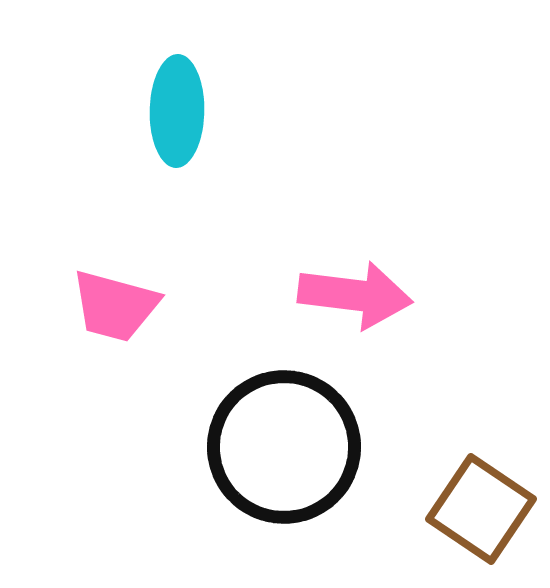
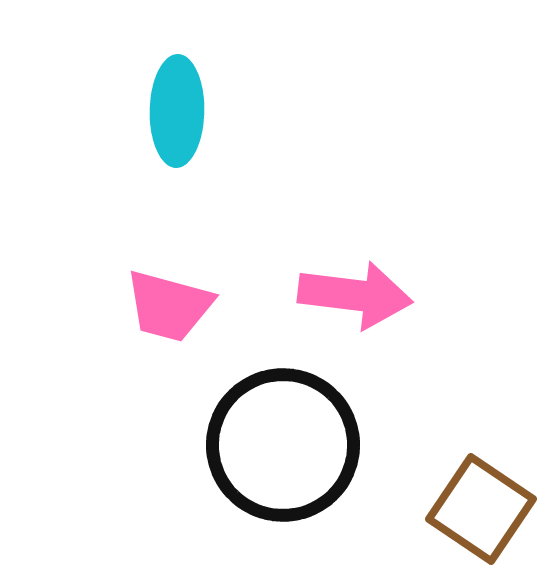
pink trapezoid: moved 54 px right
black circle: moved 1 px left, 2 px up
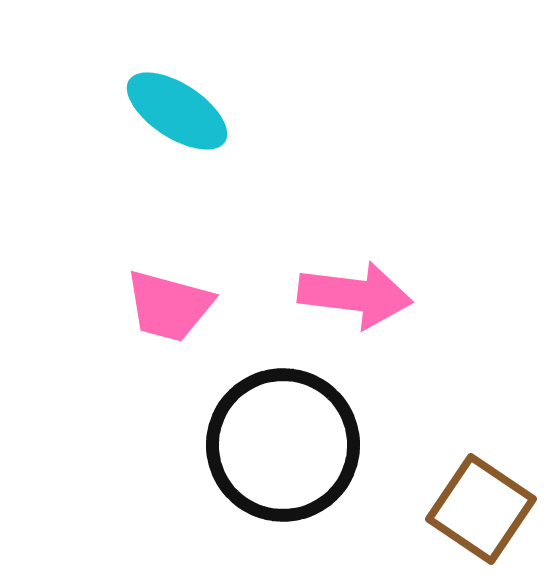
cyan ellipse: rotated 58 degrees counterclockwise
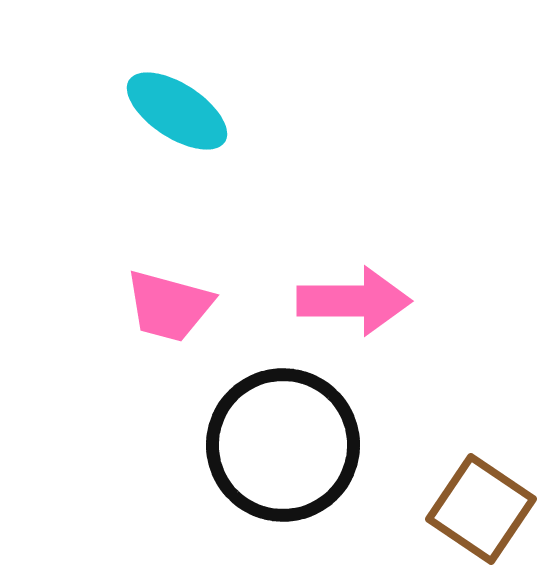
pink arrow: moved 1 px left, 6 px down; rotated 7 degrees counterclockwise
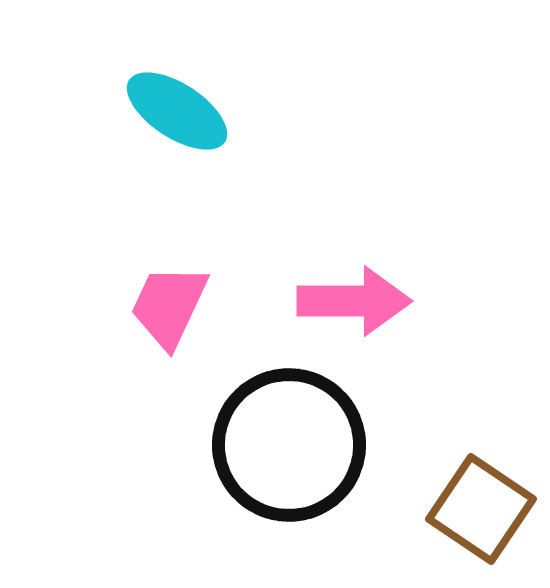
pink trapezoid: rotated 100 degrees clockwise
black circle: moved 6 px right
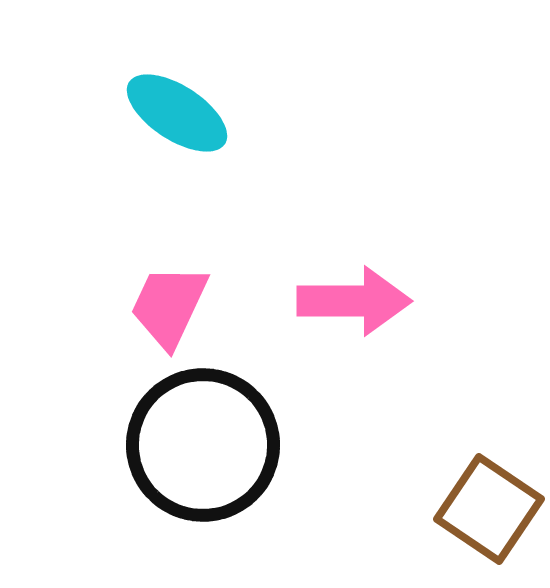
cyan ellipse: moved 2 px down
black circle: moved 86 px left
brown square: moved 8 px right
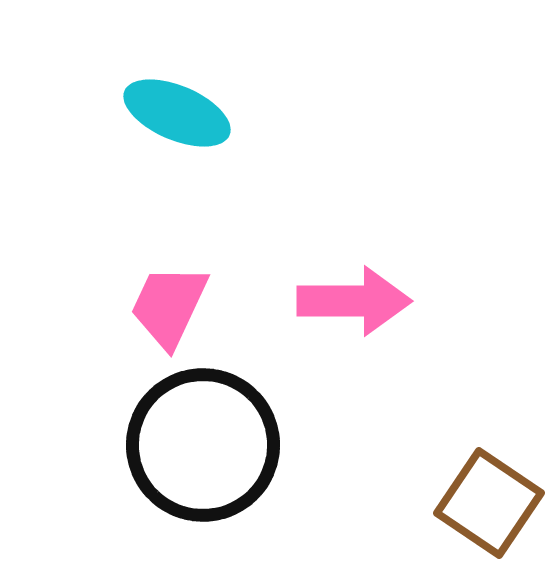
cyan ellipse: rotated 10 degrees counterclockwise
brown square: moved 6 px up
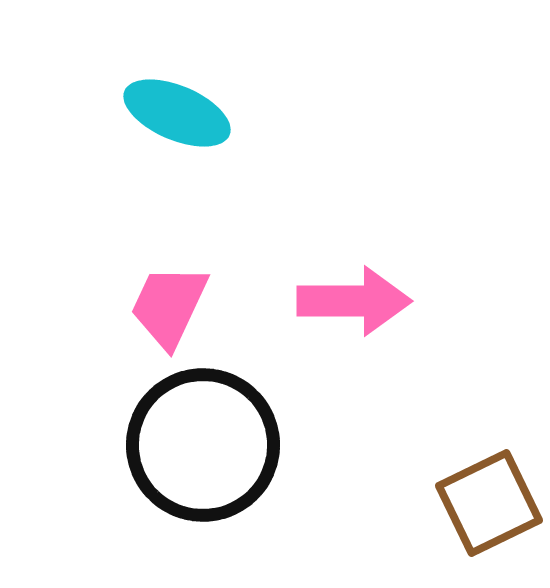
brown square: rotated 30 degrees clockwise
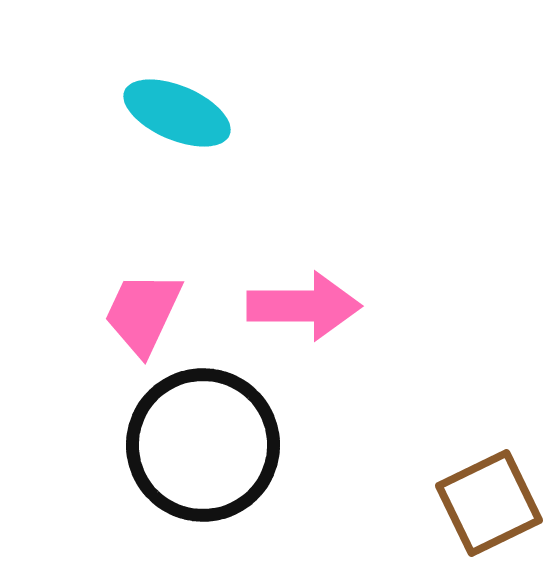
pink arrow: moved 50 px left, 5 px down
pink trapezoid: moved 26 px left, 7 px down
